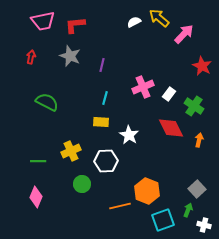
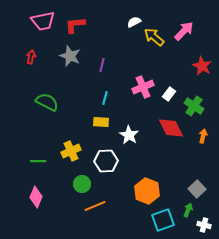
yellow arrow: moved 5 px left, 19 px down
pink arrow: moved 3 px up
orange arrow: moved 4 px right, 4 px up
orange line: moved 25 px left; rotated 10 degrees counterclockwise
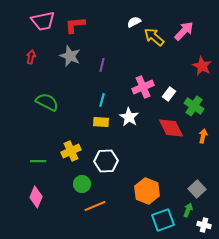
cyan line: moved 3 px left, 2 px down
white star: moved 18 px up
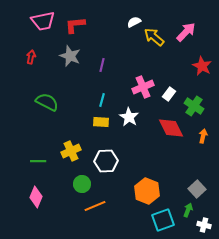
pink arrow: moved 2 px right, 1 px down
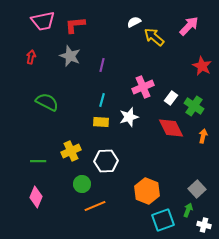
pink arrow: moved 3 px right, 6 px up
white rectangle: moved 2 px right, 4 px down
white star: rotated 24 degrees clockwise
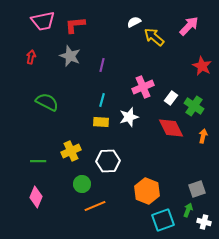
white hexagon: moved 2 px right
gray square: rotated 24 degrees clockwise
white cross: moved 3 px up
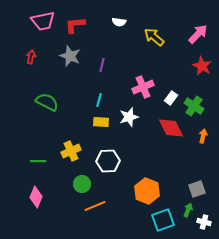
white semicircle: moved 15 px left; rotated 144 degrees counterclockwise
pink arrow: moved 9 px right, 8 px down
cyan line: moved 3 px left
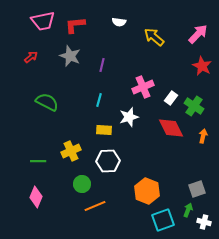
red arrow: rotated 40 degrees clockwise
yellow rectangle: moved 3 px right, 8 px down
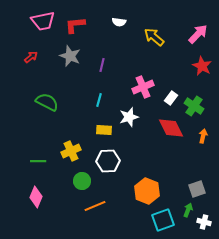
green circle: moved 3 px up
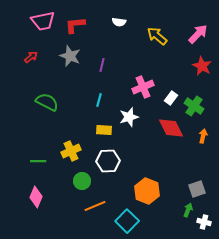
yellow arrow: moved 3 px right, 1 px up
cyan square: moved 36 px left, 1 px down; rotated 25 degrees counterclockwise
